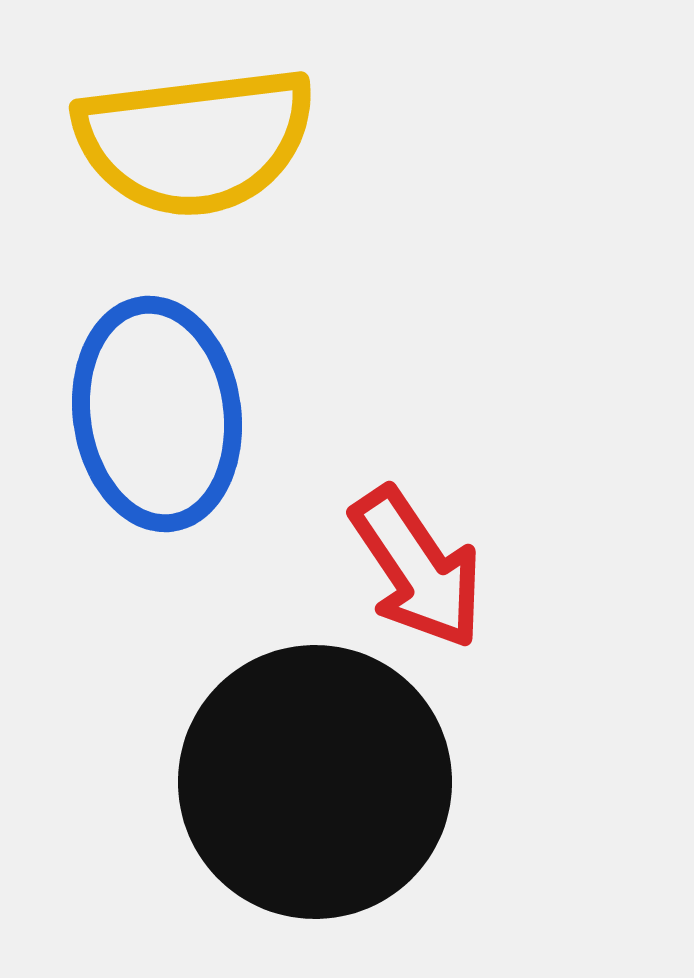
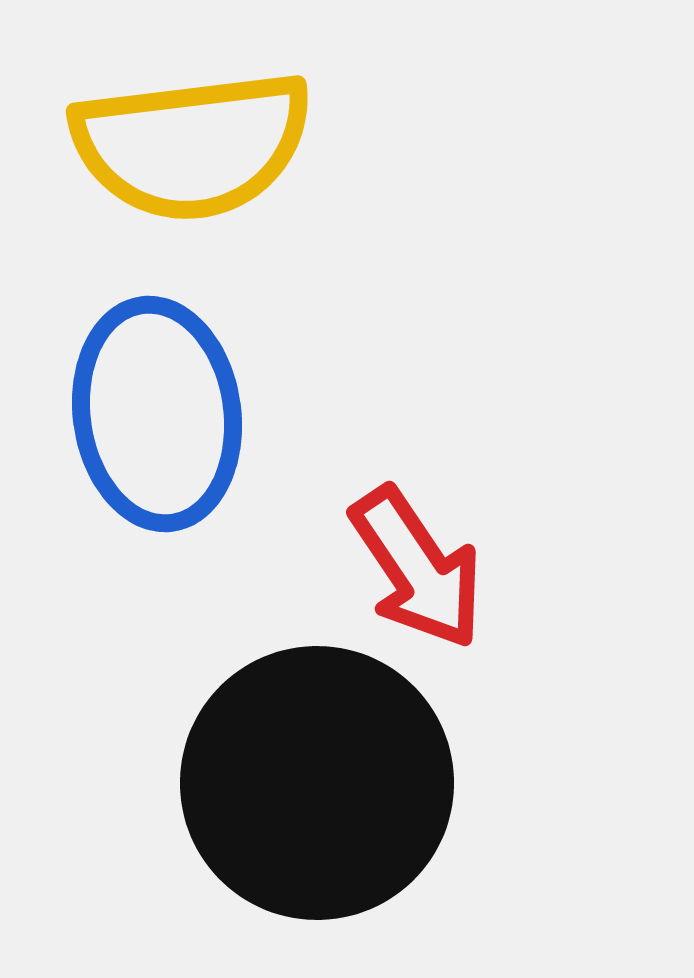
yellow semicircle: moved 3 px left, 4 px down
black circle: moved 2 px right, 1 px down
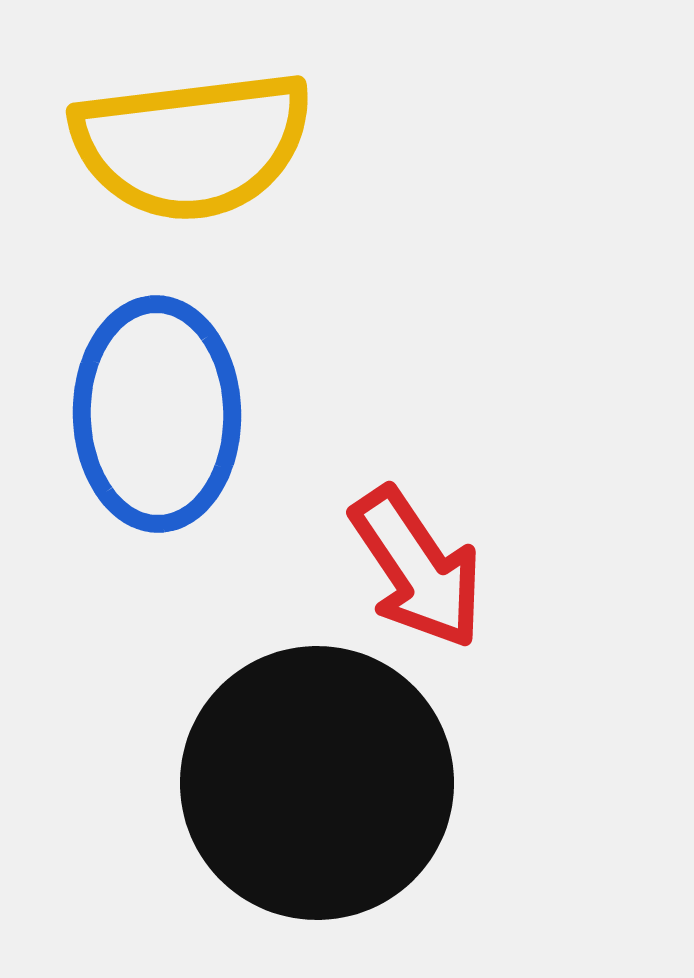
blue ellipse: rotated 7 degrees clockwise
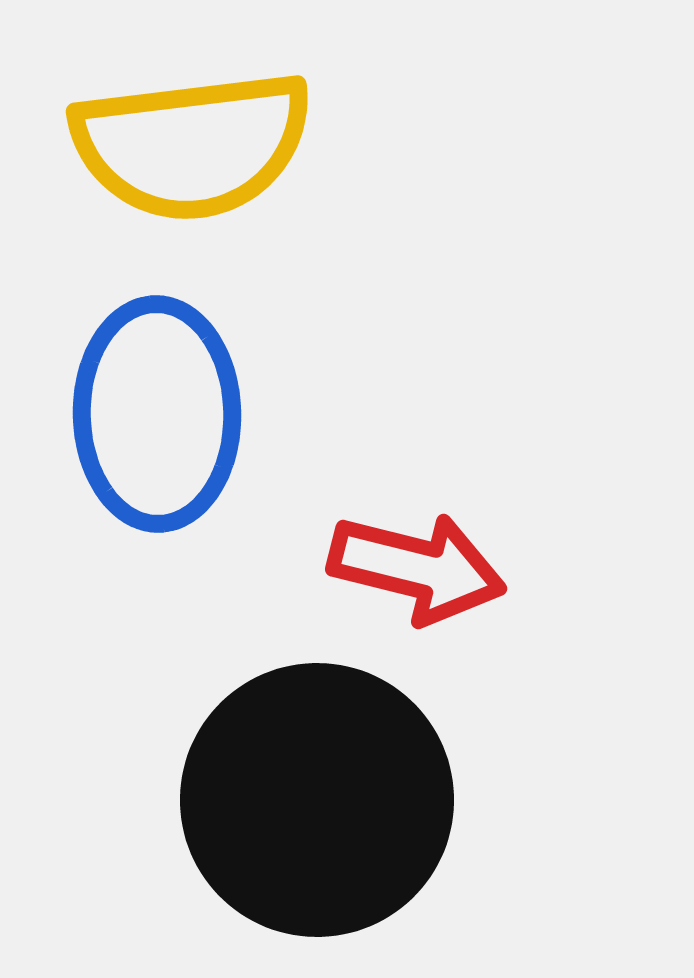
red arrow: rotated 42 degrees counterclockwise
black circle: moved 17 px down
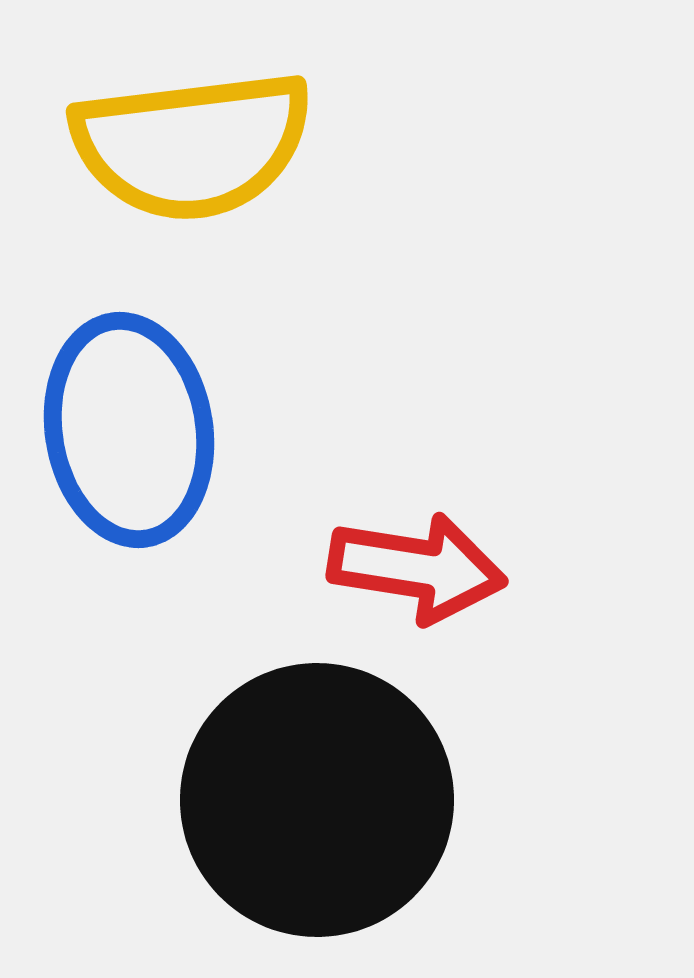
blue ellipse: moved 28 px left, 16 px down; rotated 8 degrees counterclockwise
red arrow: rotated 5 degrees counterclockwise
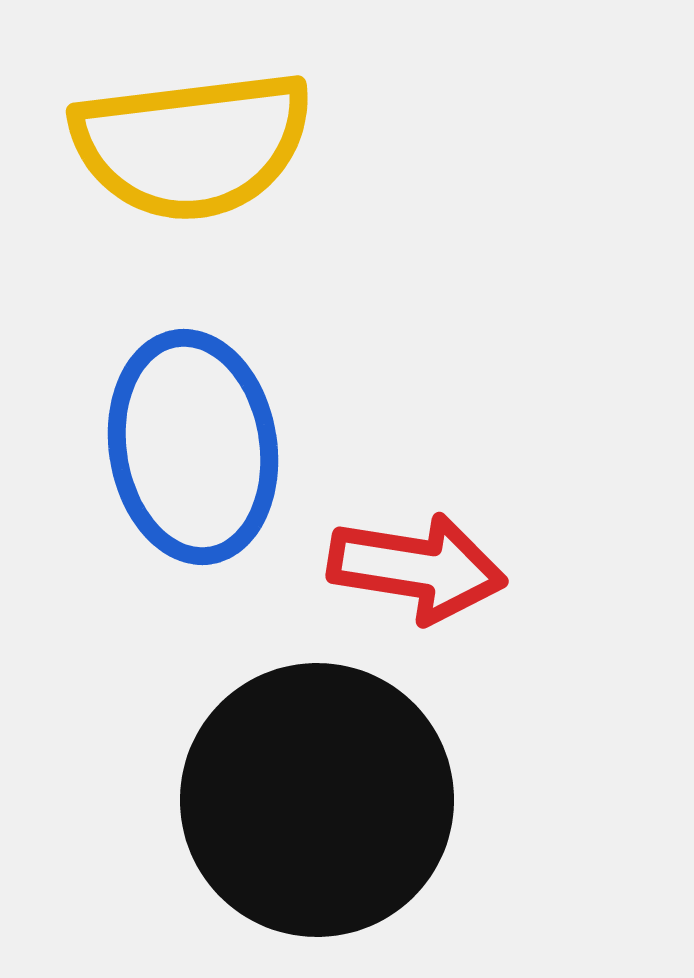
blue ellipse: moved 64 px right, 17 px down
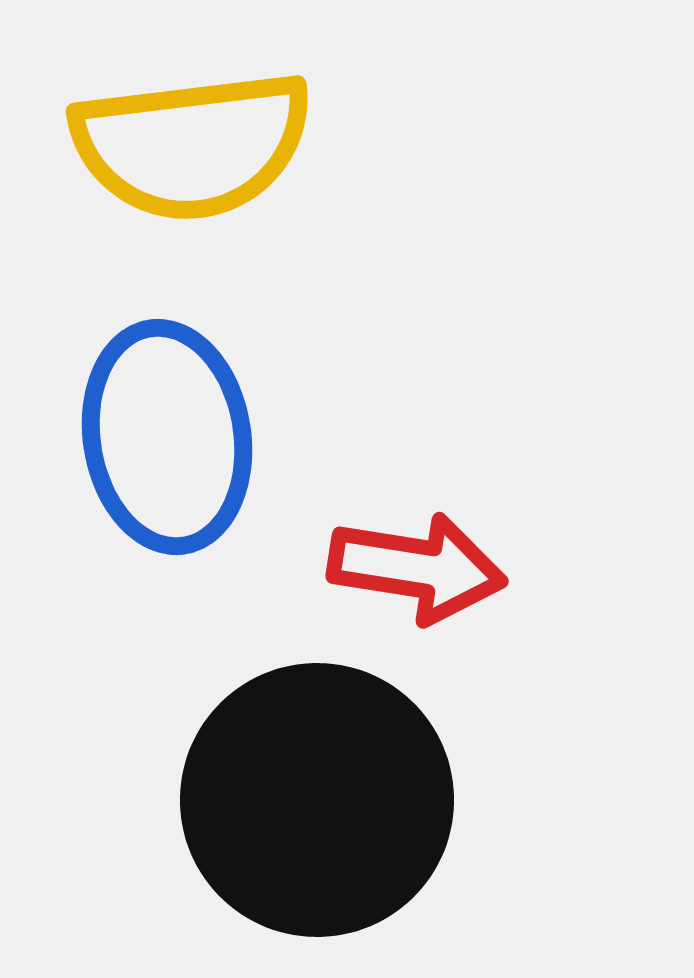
blue ellipse: moved 26 px left, 10 px up
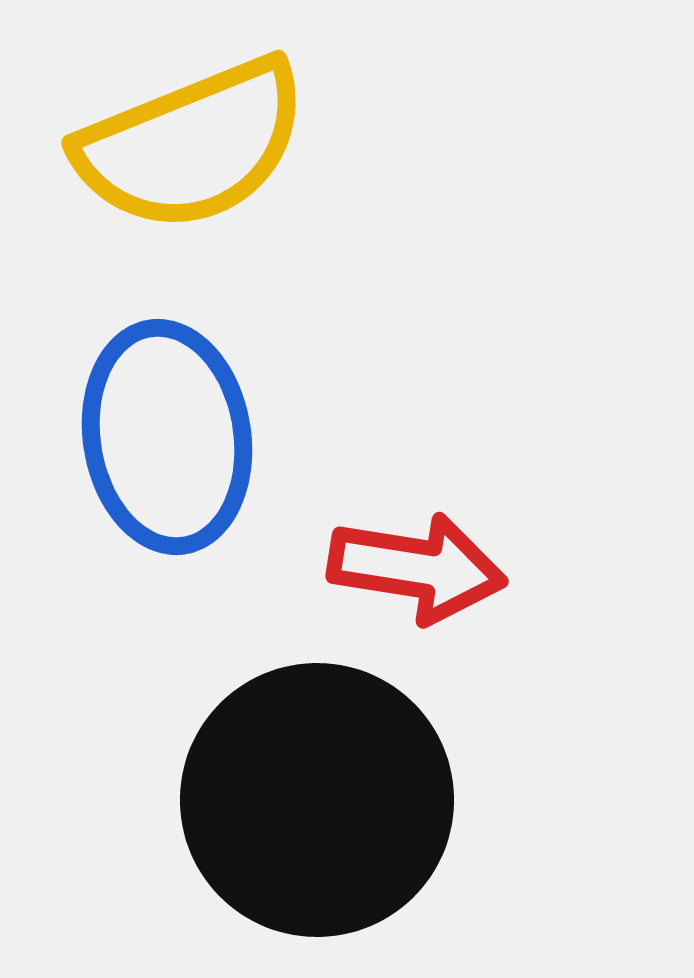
yellow semicircle: rotated 15 degrees counterclockwise
